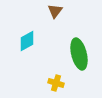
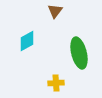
green ellipse: moved 1 px up
yellow cross: rotated 21 degrees counterclockwise
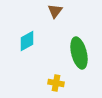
yellow cross: rotated 14 degrees clockwise
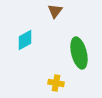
cyan diamond: moved 2 px left, 1 px up
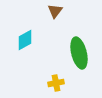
yellow cross: rotated 21 degrees counterclockwise
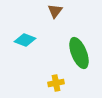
cyan diamond: rotated 50 degrees clockwise
green ellipse: rotated 8 degrees counterclockwise
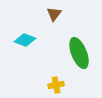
brown triangle: moved 1 px left, 3 px down
yellow cross: moved 2 px down
